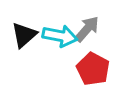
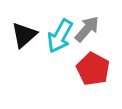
cyan arrow: rotated 108 degrees clockwise
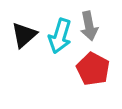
gray arrow: moved 2 px right, 3 px up; rotated 128 degrees clockwise
cyan arrow: rotated 12 degrees counterclockwise
